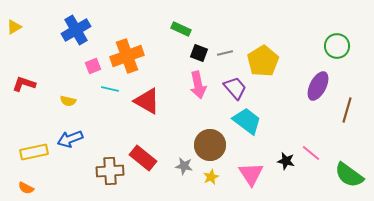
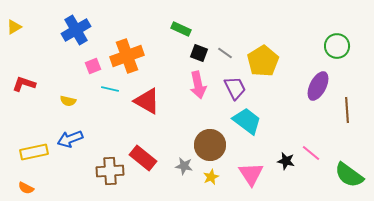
gray line: rotated 49 degrees clockwise
purple trapezoid: rotated 15 degrees clockwise
brown line: rotated 20 degrees counterclockwise
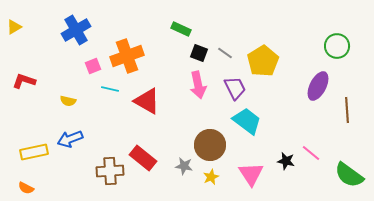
red L-shape: moved 3 px up
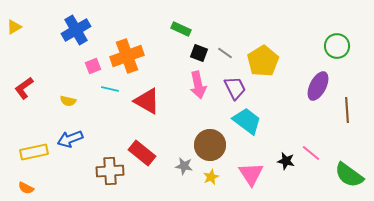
red L-shape: moved 7 px down; rotated 55 degrees counterclockwise
red rectangle: moved 1 px left, 5 px up
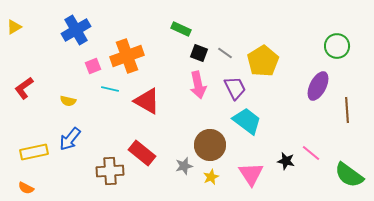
blue arrow: rotated 30 degrees counterclockwise
gray star: rotated 24 degrees counterclockwise
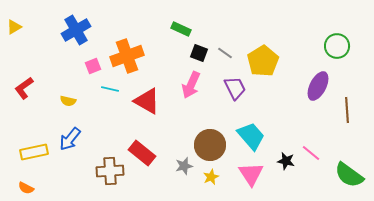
pink arrow: moved 7 px left; rotated 36 degrees clockwise
cyan trapezoid: moved 4 px right, 15 px down; rotated 12 degrees clockwise
